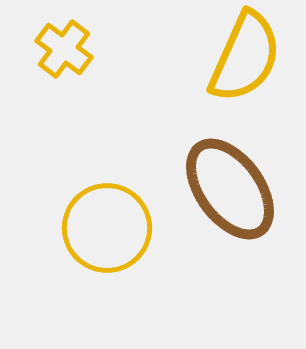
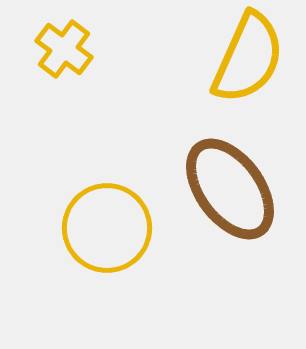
yellow semicircle: moved 3 px right, 1 px down
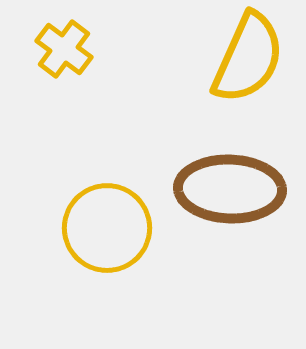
brown ellipse: rotated 52 degrees counterclockwise
